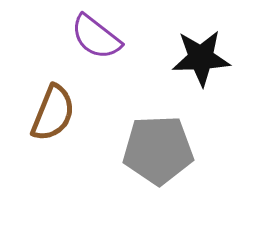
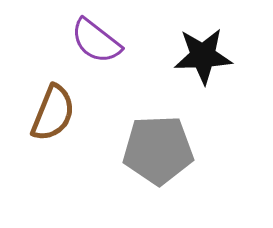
purple semicircle: moved 4 px down
black star: moved 2 px right, 2 px up
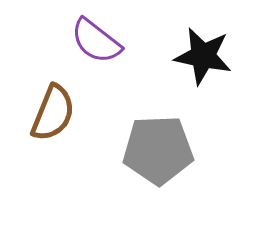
black star: rotated 14 degrees clockwise
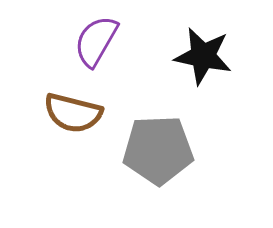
purple semicircle: rotated 82 degrees clockwise
brown semicircle: moved 20 px right; rotated 82 degrees clockwise
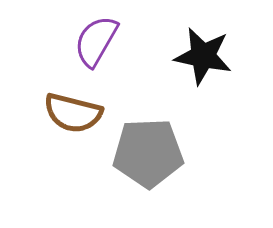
gray pentagon: moved 10 px left, 3 px down
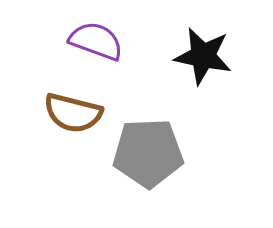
purple semicircle: rotated 80 degrees clockwise
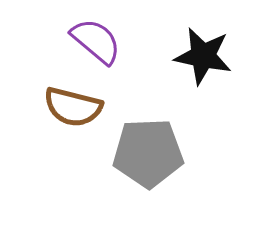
purple semicircle: rotated 20 degrees clockwise
brown semicircle: moved 6 px up
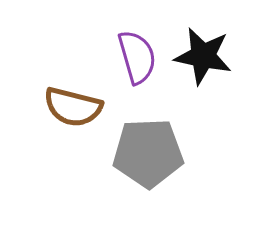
purple semicircle: moved 41 px right, 16 px down; rotated 34 degrees clockwise
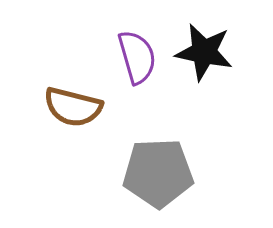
black star: moved 1 px right, 4 px up
gray pentagon: moved 10 px right, 20 px down
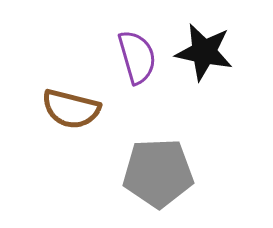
brown semicircle: moved 2 px left, 2 px down
